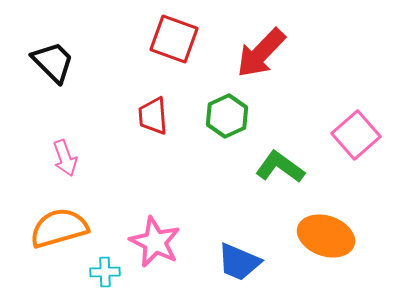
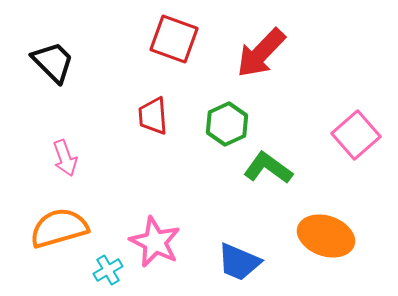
green hexagon: moved 8 px down
green L-shape: moved 12 px left, 1 px down
cyan cross: moved 3 px right, 2 px up; rotated 28 degrees counterclockwise
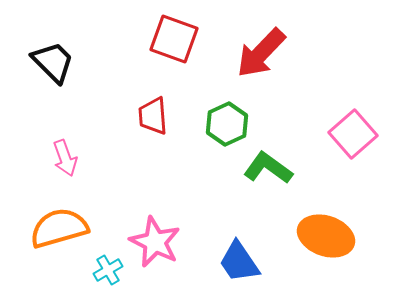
pink square: moved 3 px left, 1 px up
blue trapezoid: rotated 33 degrees clockwise
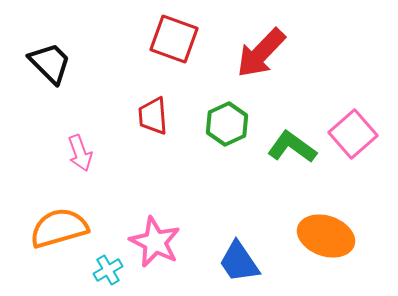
black trapezoid: moved 3 px left, 1 px down
pink arrow: moved 15 px right, 5 px up
green L-shape: moved 24 px right, 21 px up
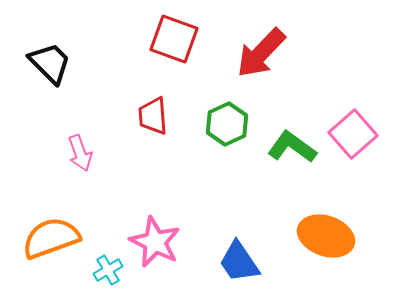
orange semicircle: moved 8 px left, 10 px down; rotated 4 degrees counterclockwise
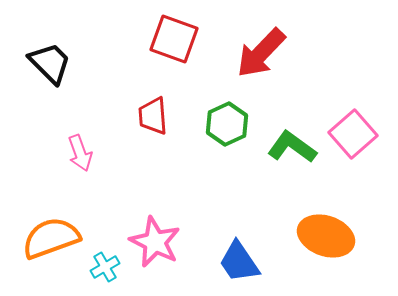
cyan cross: moved 3 px left, 3 px up
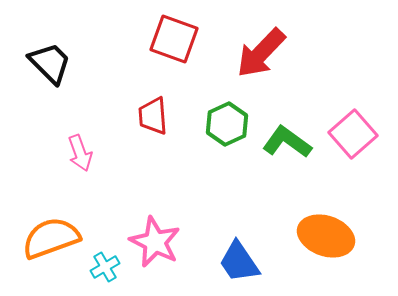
green L-shape: moved 5 px left, 5 px up
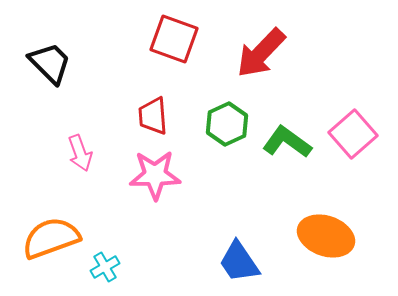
pink star: moved 67 px up; rotated 27 degrees counterclockwise
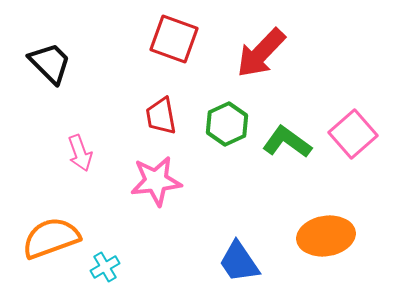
red trapezoid: moved 8 px right; rotated 6 degrees counterclockwise
pink star: moved 1 px right, 6 px down; rotated 6 degrees counterclockwise
orange ellipse: rotated 28 degrees counterclockwise
